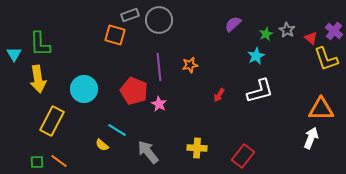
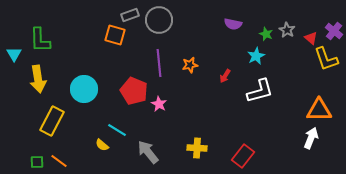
purple semicircle: rotated 126 degrees counterclockwise
green star: rotated 24 degrees counterclockwise
green L-shape: moved 4 px up
purple line: moved 4 px up
red arrow: moved 6 px right, 19 px up
orange triangle: moved 2 px left, 1 px down
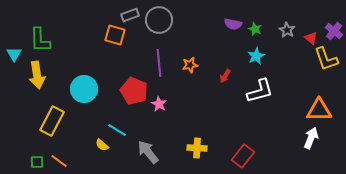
green star: moved 11 px left, 5 px up
yellow arrow: moved 1 px left, 4 px up
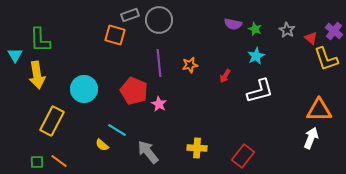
cyan triangle: moved 1 px right, 1 px down
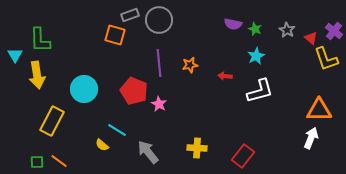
red arrow: rotated 64 degrees clockwise
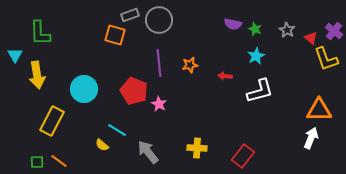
green L-shape: moved 7 px up
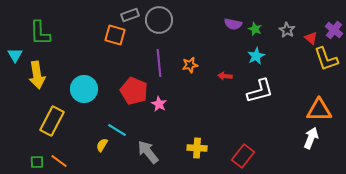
purple cross: moved 1 px up
yellow semicircle: rotated 80 degrees clockwise
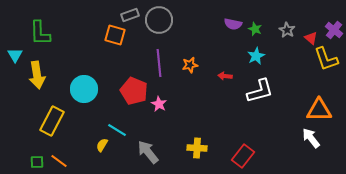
white arrow: rotated 60 degrees counterclockwise
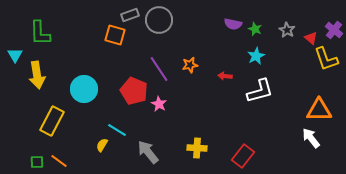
purple line: moved 6 px down; rotated 28 degrees counterclockwise
